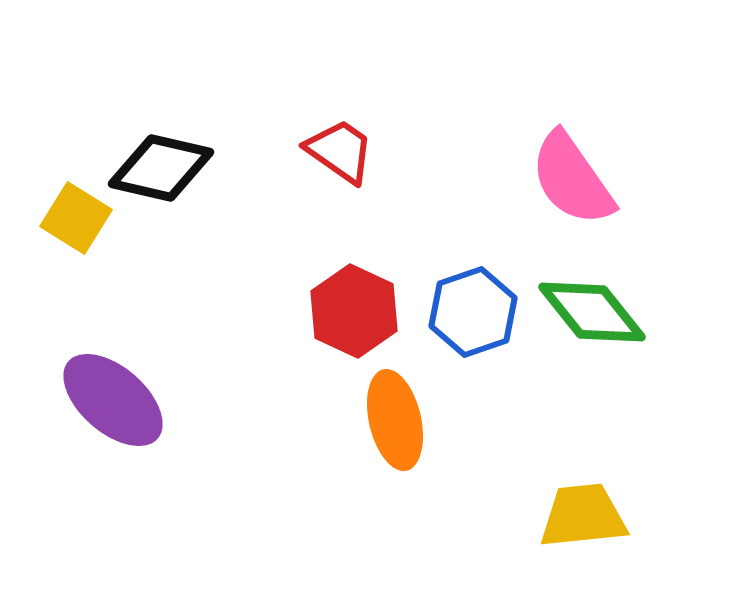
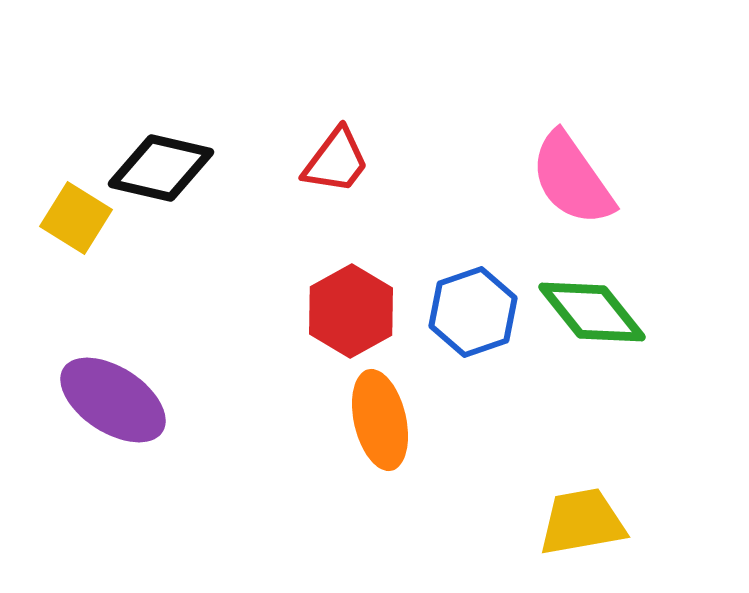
red trapezoid: moved 4 px left, 10 px down; rotated 92 degrees clockwise
red hexagon: moved 3 px left; rotated 6 degrees clockwise
purple ellipse: rotated 8 degrees counterclockwise
orange ellipse: moved 15 px left
yellow trapezoid: moved 1 px left, 6 px down; rotated 4 degrees counterclockwise
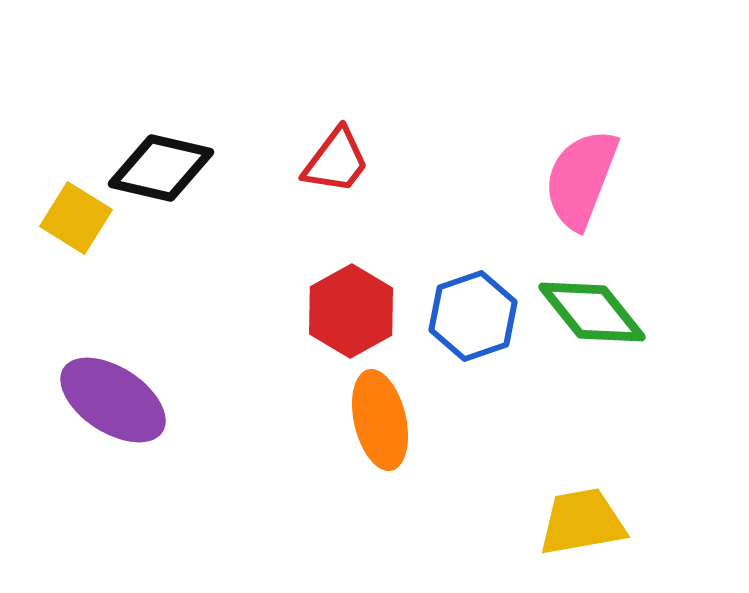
pink semicircle: moved 9 px right; rotated 56 degrees clockwise
blue hexagon: moved 4 px down
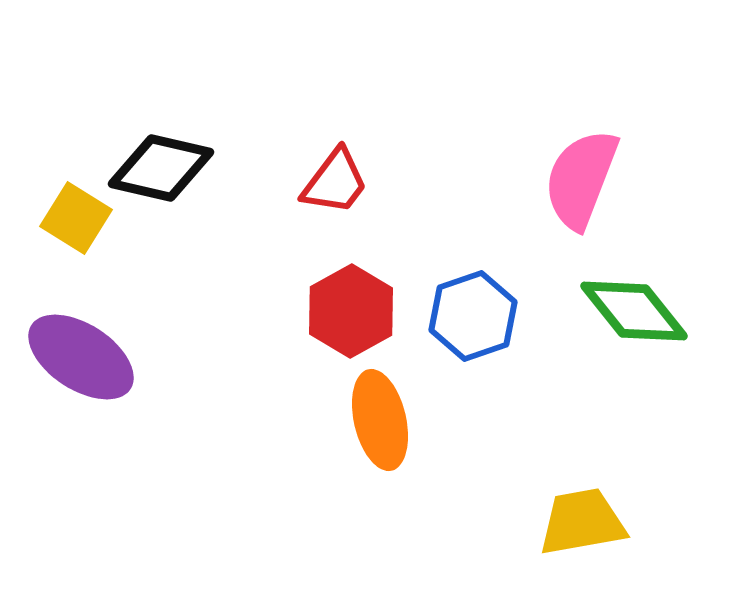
red trapezoid: moved 1 px left, 21 px down
green diamond: moved 42 px right, 1 px up
purple ellipse: moved 32 px left, 43 px up
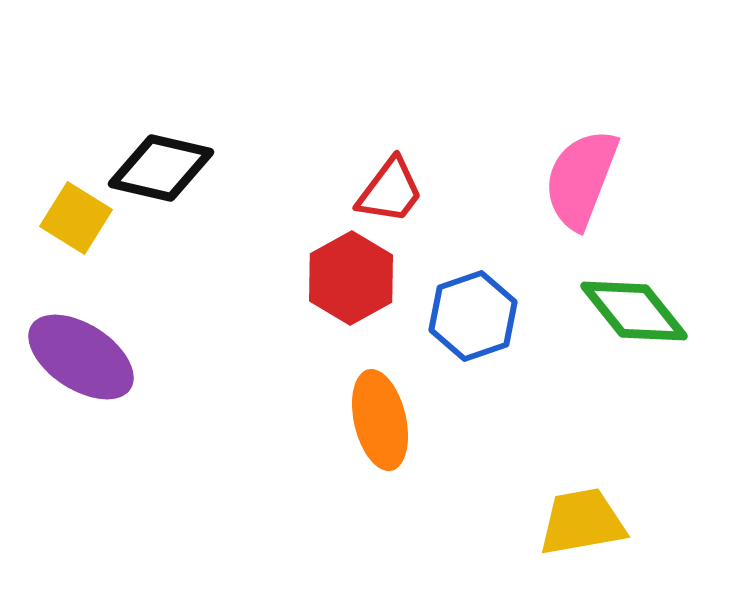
red trapezoid: moved 55 px right, 9 px down
red hexagon: moved 33 px up
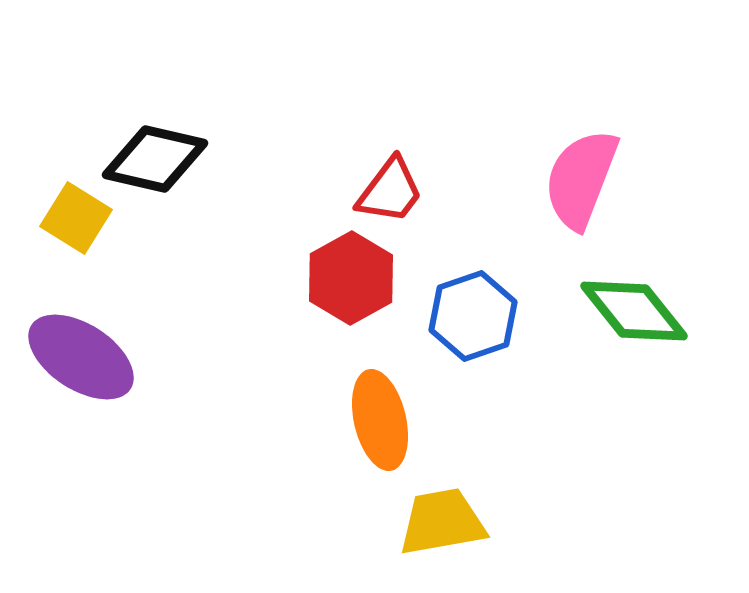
black diamond: moved 6 px left, 9 px up
yellow trapezoid: moved 140 px left
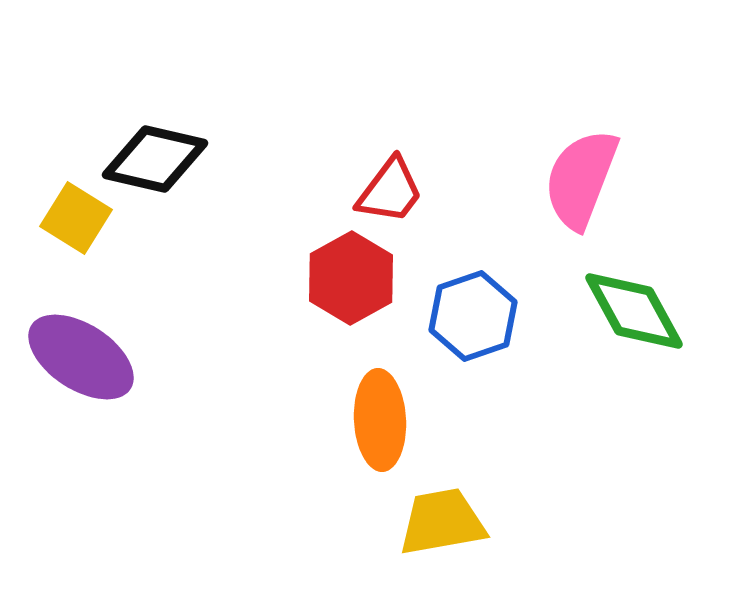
green diamond: rotated 10 degrees clockwise
orange ellipse: rotated 10 degrees clockwise
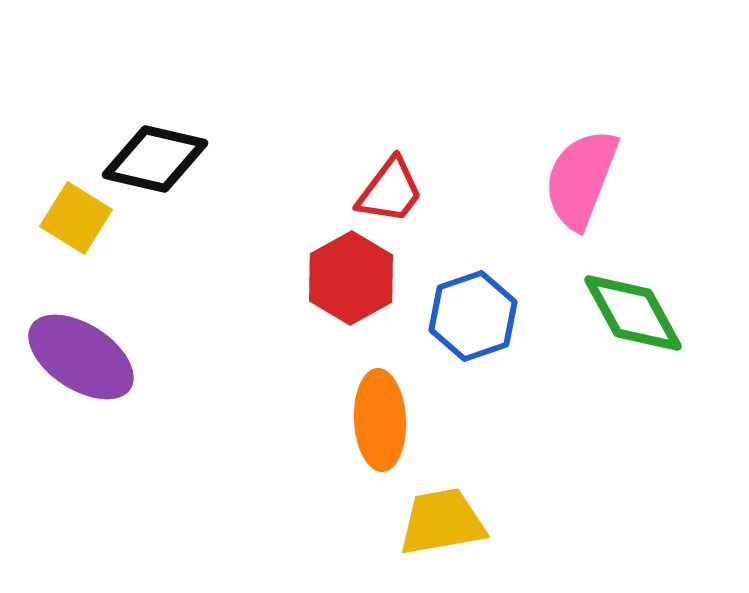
green diamond: moved 1 px left, 2 px down
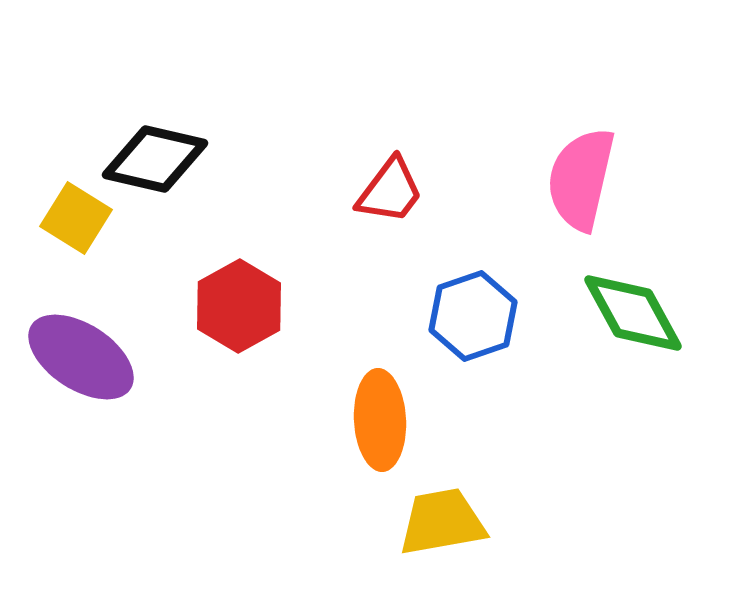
pink semicircle: rotated 8 degrees counterclockwise
red hexagon: moved 112 px left, 28 px down
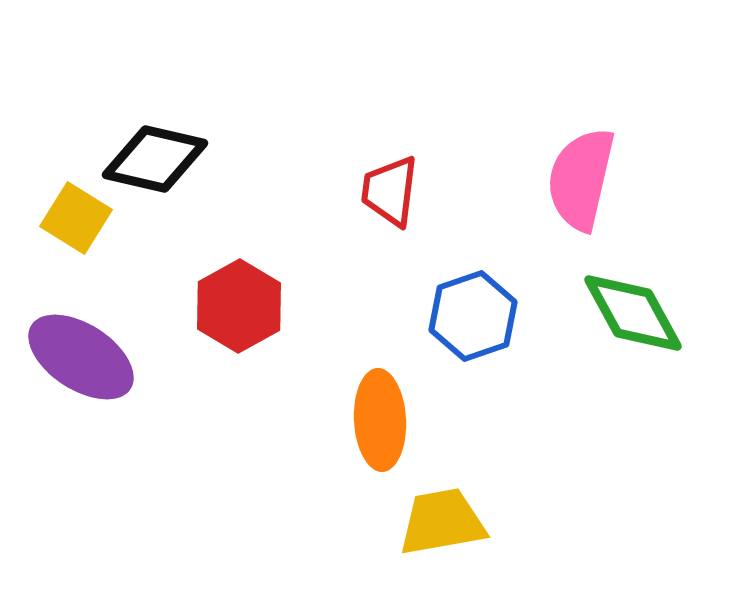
red trapezoid: rotated 150 degrees clockwise
